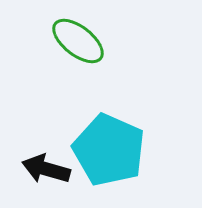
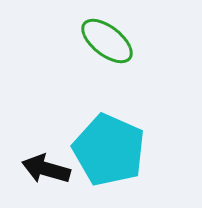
green ellipse: moved 29 px right
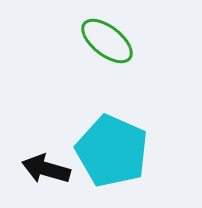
cyan pentagon: moved 3 px right, 1 px down
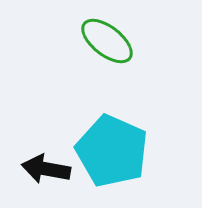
black arrow: rotated 6 degrees counterclockwise
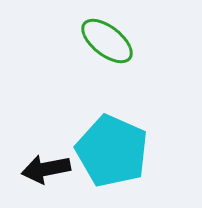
black arrow: rotated 21 degrees counterclockwise
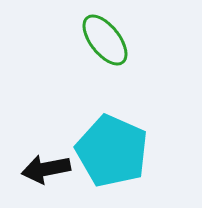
green ellipse: moved 2 px left, 1 px up; rotated 14 degrees clockwise
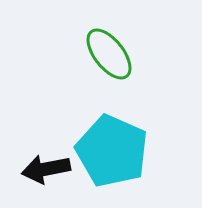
green ellipse: moved 4 px right, 14 px down
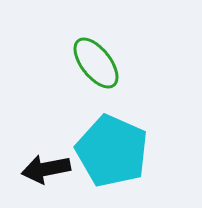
green ellipse: moved 13 px left, 9 px down
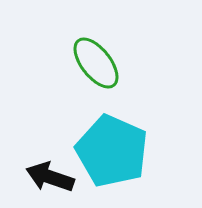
black arrow: moved 4 px right, 8 px down; rotated 30 degrees clockwise
